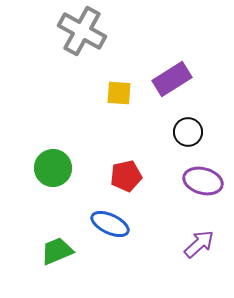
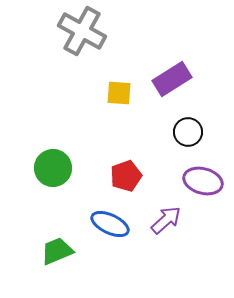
red pentagon: rotated 8 degrees counterclockwise
purple arrow: moved 33 px left, 24 px up
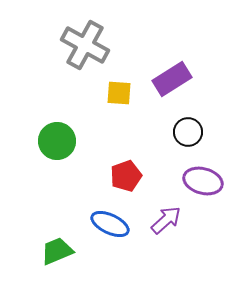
gray cross: moved 3 px right, 14 px down
green circle: moved 4 px right, 27 px up
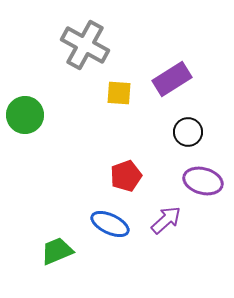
green circle: moved 32 px left, 26 px up
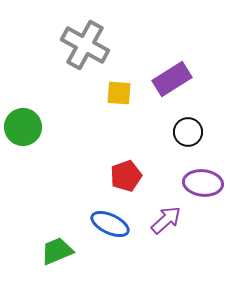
green circle: moved 2 px left, 12 px down
purple ellipse: moved 2 px down; rotated 9 degrees counterclockwise
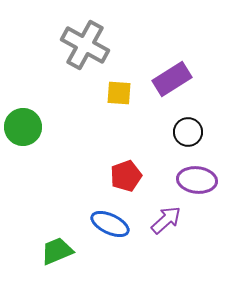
purple ellipse: moved 6 px left, 3 px up
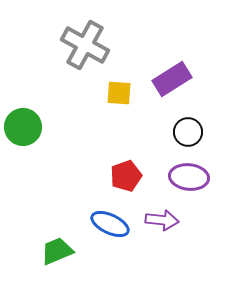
purple ellipse: moved 8 px left, 3 px up
purple arrow: moved 4 px left; rotated 48 degrees clockwise
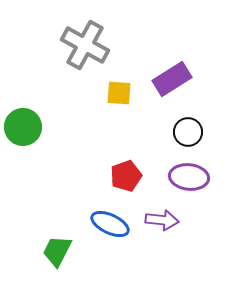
green trapezoid: rotated 40 degrees counterclockwise
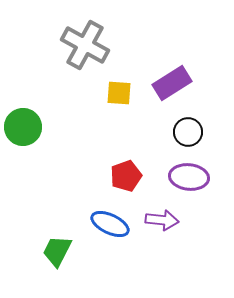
purple rectangle: moved 4 px down
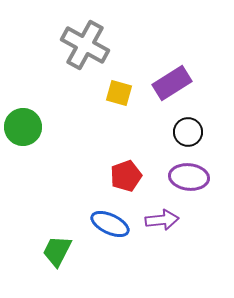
yellow square: rotated 12 degrees clockwise
purple arrow: rotated 12 degrees counterclockwise
